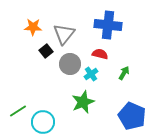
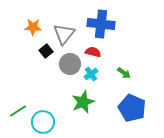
blue cross: moved 7 px left, 1 px up
red semicircle: moved 7 px left, 2 px up
green arrow: rotated 96 degrees clockwise
blue pentagon: moved 8 px up
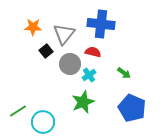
cyan cross: moved 2 px left, 1 px down
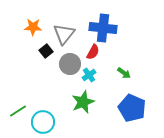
blue cross: moved 2 px right, 4 px down
red semicircle: rotated 105 degrees clockwise
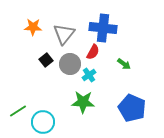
black square: moved 9 px down
green arrow: moved 9 px up
green star: rotated 25 degrees clockwise
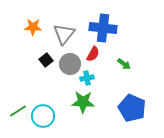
red semicircle: moved 2 px down
cyan cross: moved 2 px left, 3 px down; rotated 24 degrees clockwise
cyan circle: moved 6 px up
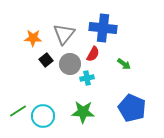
orange star: moved 11 px down
green star: moved 10 px down
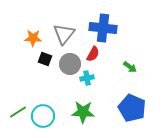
black square: moved 1 px left, 1 px up; rotated 32 degrees counterclockwise
green arrow: moved 6 px right, 3 px down
green line: moved 1 px down
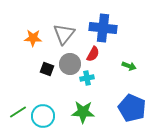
black square: moved 2 px right, 10 px down
green arrow: moved 1 px left, 1 px up; rotated 16 degrees counterclockwise
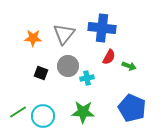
blue cross: moved 1 px left
red semicircle: moved 16 px right, 3 px down
gray circle: moved 2 px left, 2 px down
black square: moved 6 px left, 4 px down
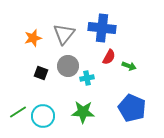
orange star: rotated 18 degrees counterclockwise
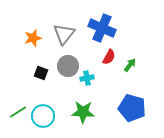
blue cross: rotated 16 degrees clockwise
green arrow: moved 1 px right, 1 px up; rotated 72 degrees counterclockwise
blue pentagon: rotated 8 degrees counterclockwise
